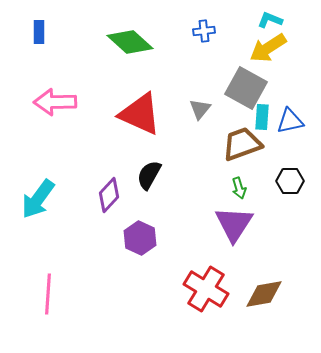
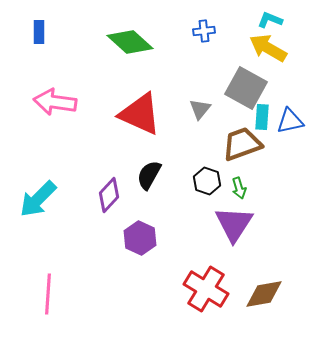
yellow arrow: rotated 63 degrees clockwise
pink arrow: rotated 9 degrees clockwise
black hexagon: moved 83 px left; rotated 20 degrees clockwise
cyan arrow: rotated 9 degrees clockwise
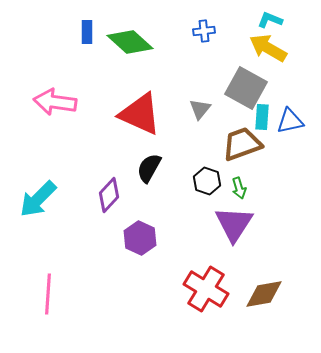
blue rectangle: moved 48 px right
black semicircle: moved 7 px up
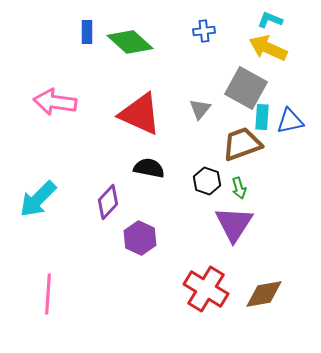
yellow arrow: rotated 6 degrees counterclockwise
black semicircle: rotated 72 degrees clockwise
purple diamond: moved 1 px left, 7 px down
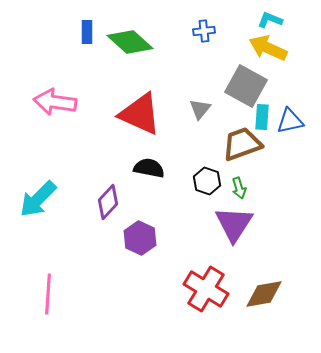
gray square: moved 2 px up
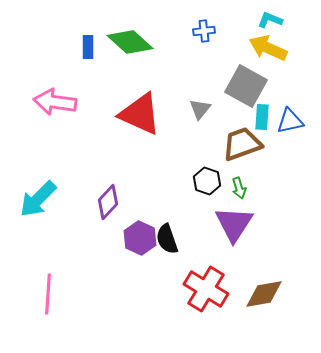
blue rectangle: moved 1 px right, 15 px down
black semicircle: moved 18 px right, 71 px down; rotated 120 degrees counterclockwise
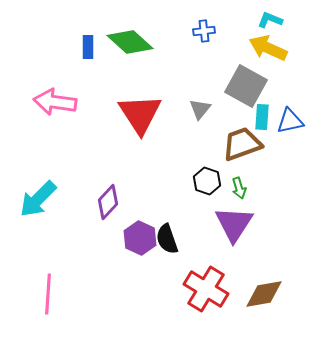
red triangle: rotated 33 degrees clockwise
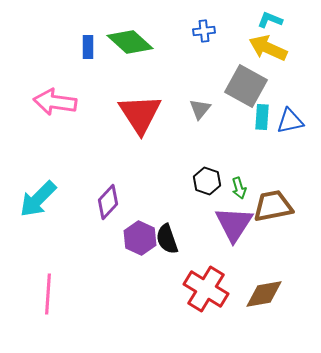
brown trapezoid: moved 31 px right, 62 px down; rotated 9 degrees clockwise
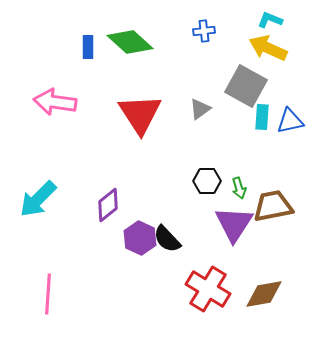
gray triangle: rotated 15 degrees clockwise
black hexagon: rotated 20 degrees counterclockwise
purple diamond: moved 3 px down; rotated 8 degrees clockwise
black semicircle: rotated 24 degrees counterclockwise
red cross: moved 2 px right
